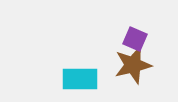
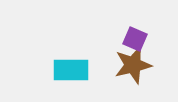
cyan rectangle: moved 9 px left, 9 px up
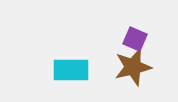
brown star: moved 2 px down
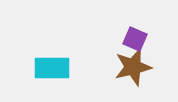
cyan rectangle: moved 19 px left, 2 px up
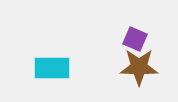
brown star: moved 6 px right; rotated 15 degrees clockwise
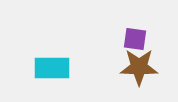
purple square: rotated 15 degrees counterclockwise
